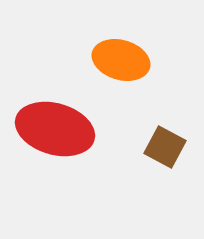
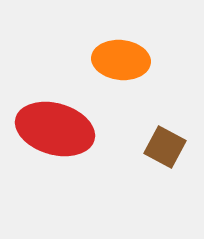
orange ellipse: rotated 10 degrees counterclockwise
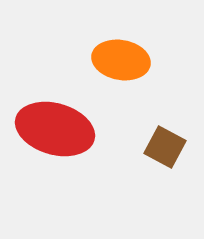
orange ellipse: rotated 4 degrees clockwise
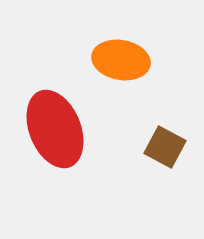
red ellipse: rotated 52 degrees clockwise
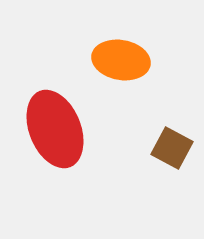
brown square: moved 7 px right, 1 px down
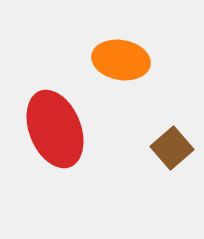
brown square: rotated 21 degrees clockwise
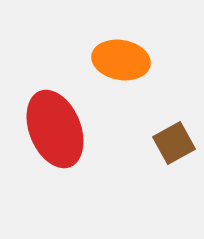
brown square: moved 2 px right, 5 px up; rotated 12 degrees clockwise
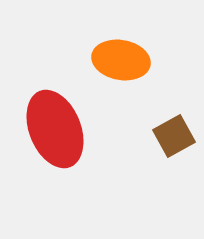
brown square: moved 7 px up
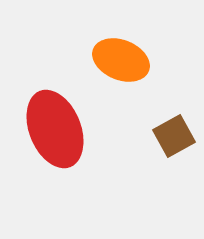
orange ellipse: rotated 12 degrees clockwise
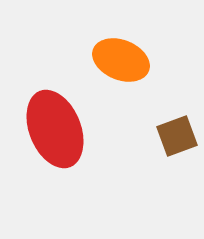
brown square: moved 3 px right; rotated 9 degrees clockwise
